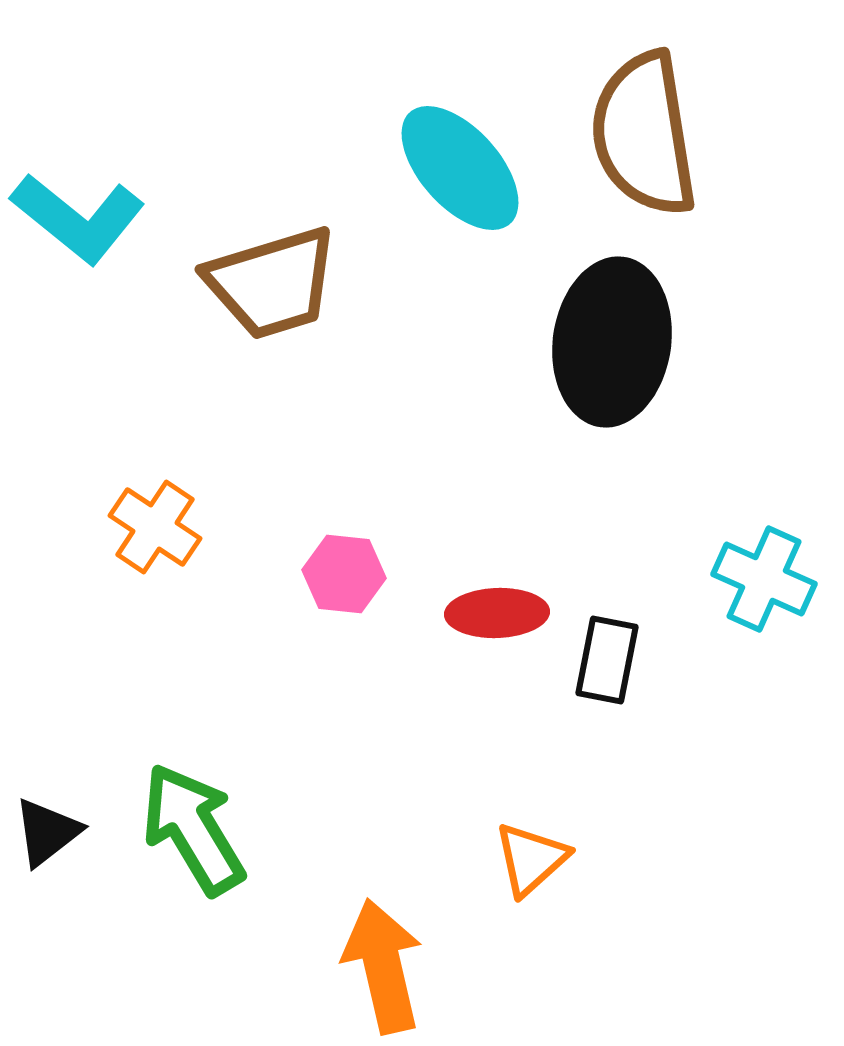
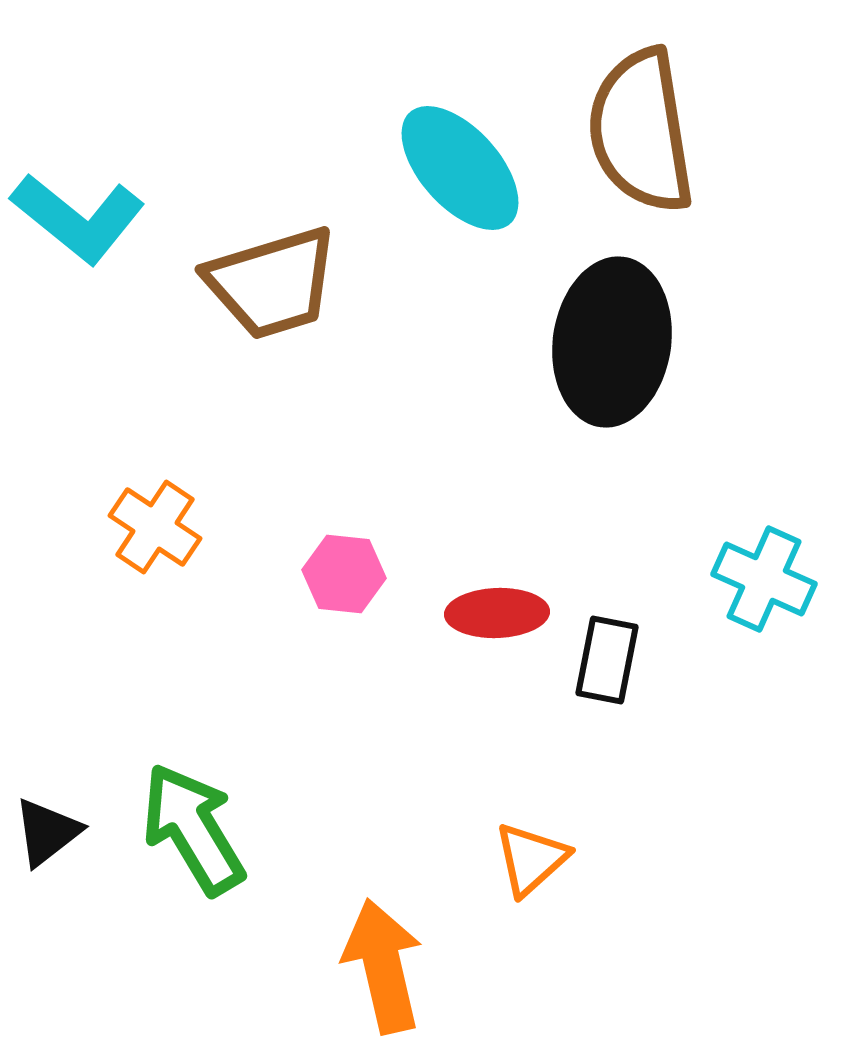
brown semicircle: moved 3 px left, 3 px up
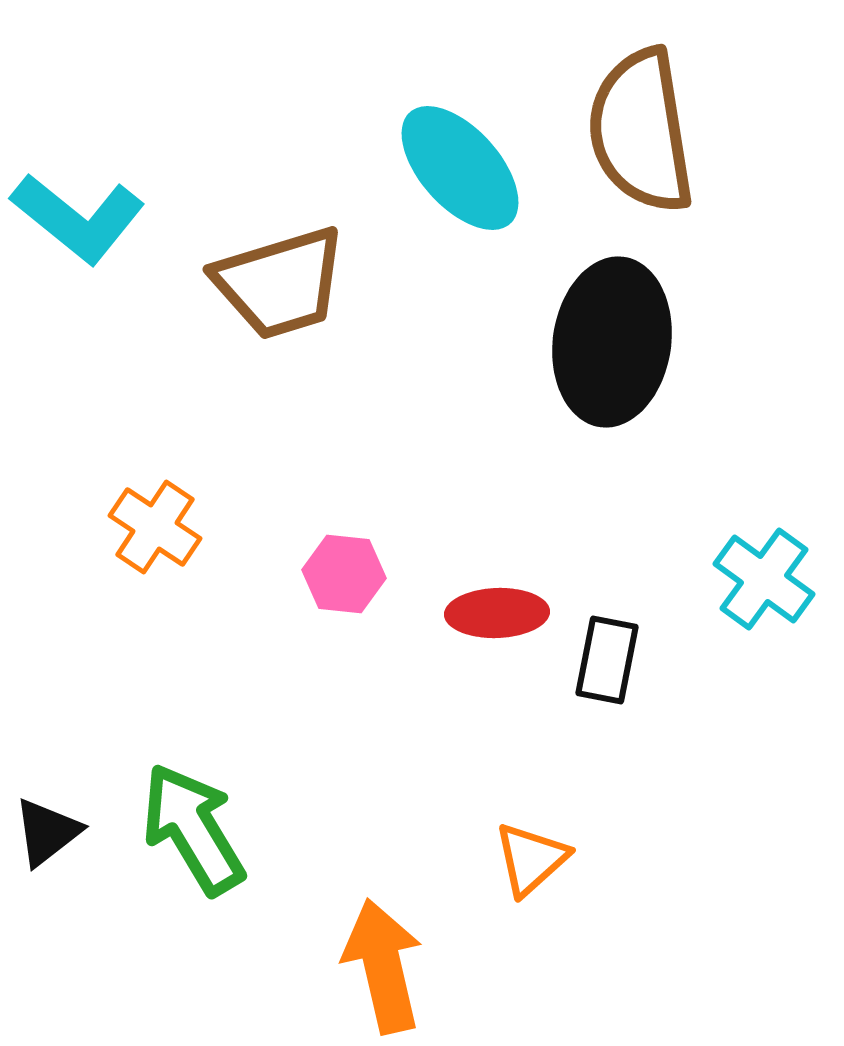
brown trapezoid: moved 8 px right
cyan cross: rotated 12 degrees clockwise
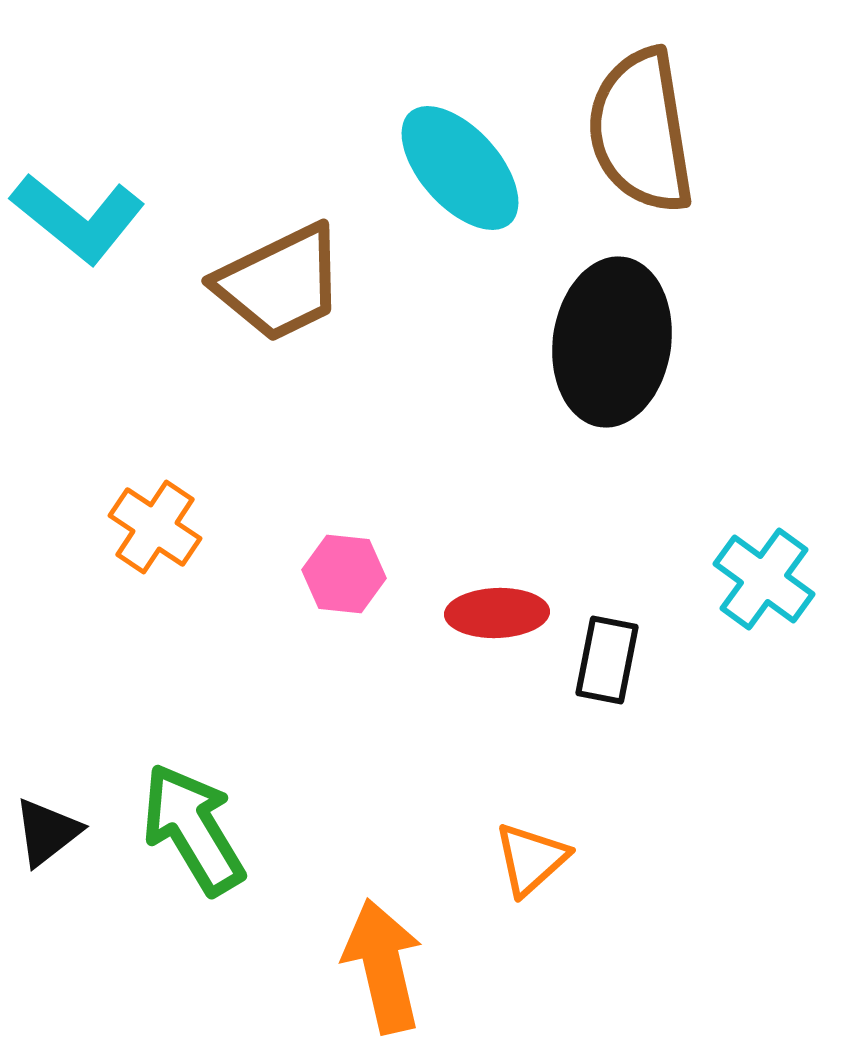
brown trapezoid: rotated 9 degrees counterclockwise
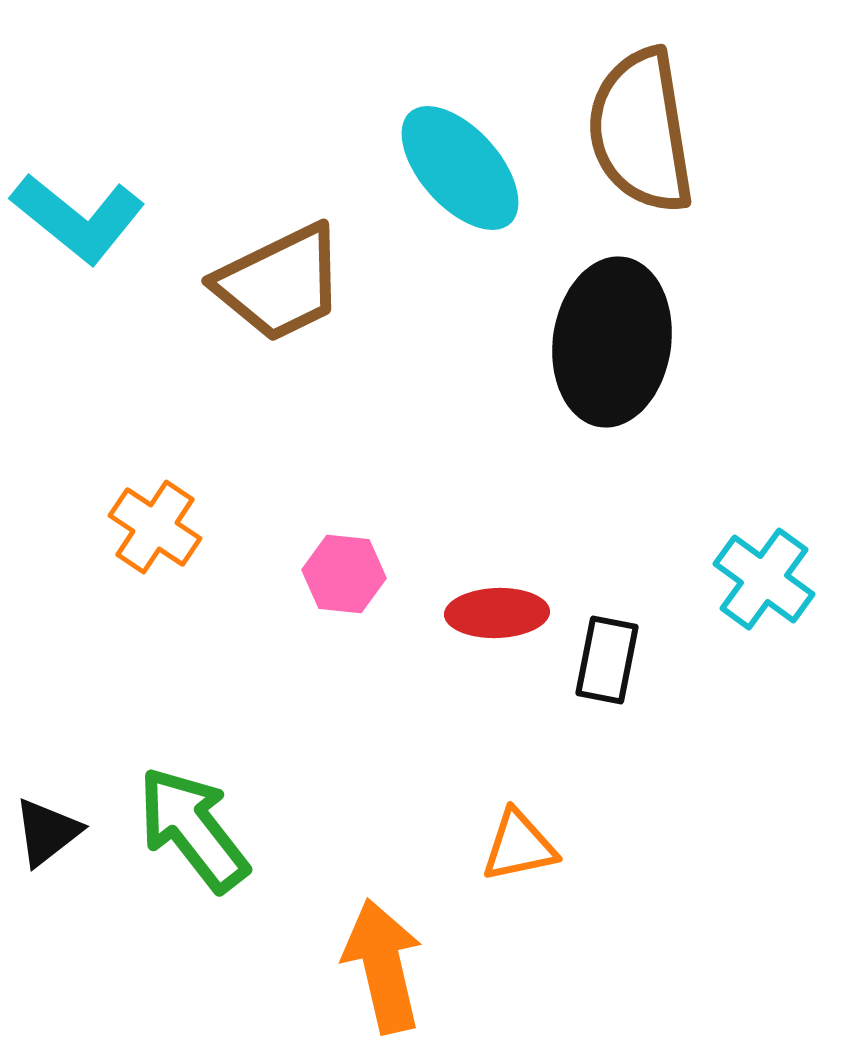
green arrow: rotated 7 degrees counterclockwise
orange triangle: moved 12 px left, 13 px up; rotated 30 degrees clockwise
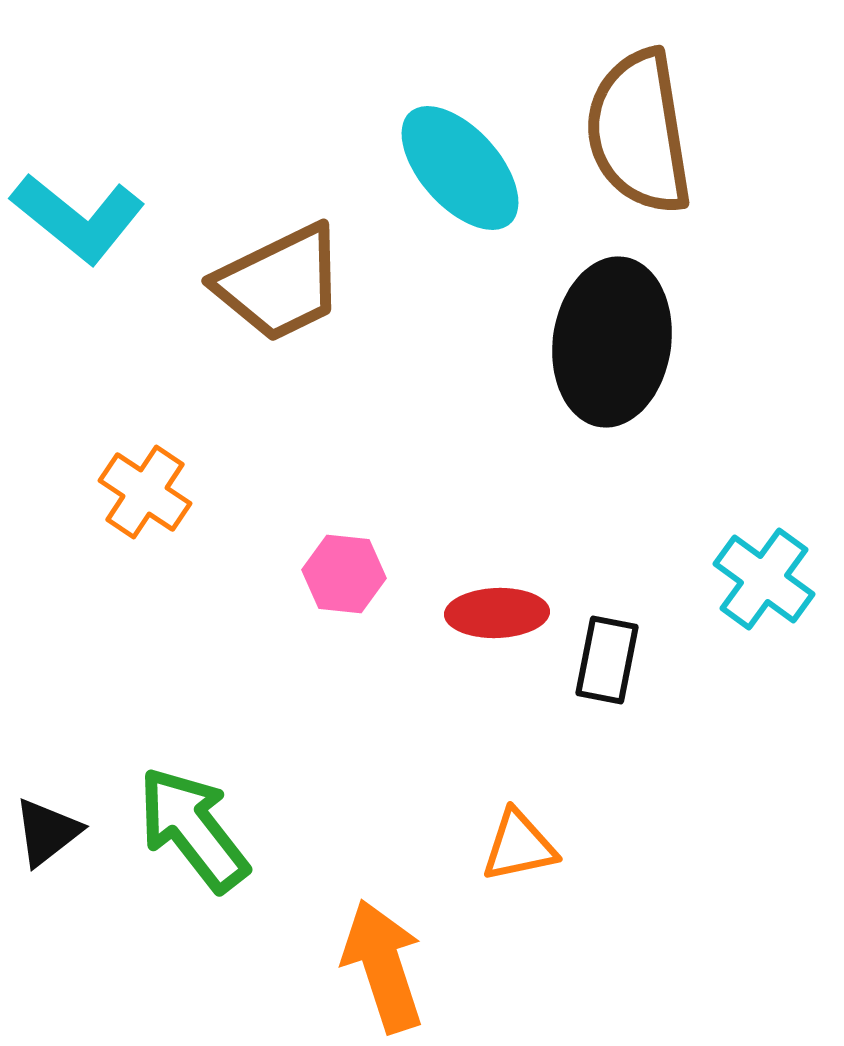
brown semicircle: moved 2 px left, 1 px down
orange cross: moved 10 px left, 35 px up
orange arrow: rotated 5 degrees counterclockwise
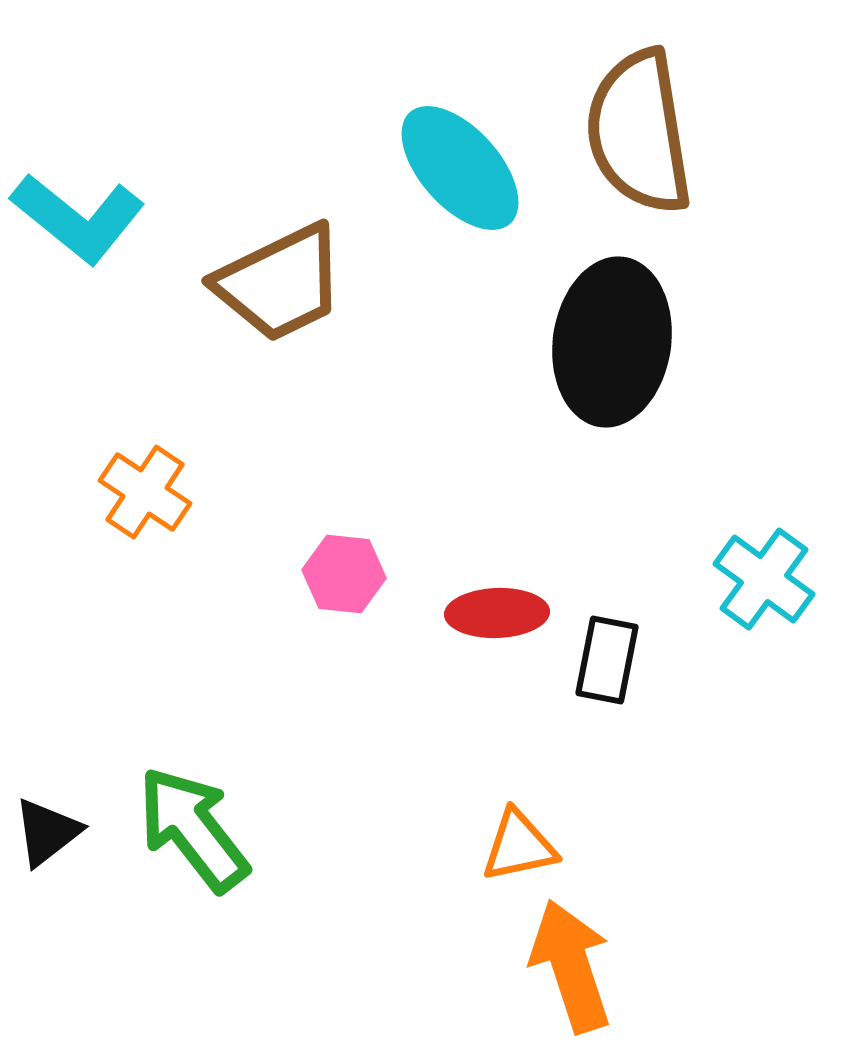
orange arrow: moved 188 px right
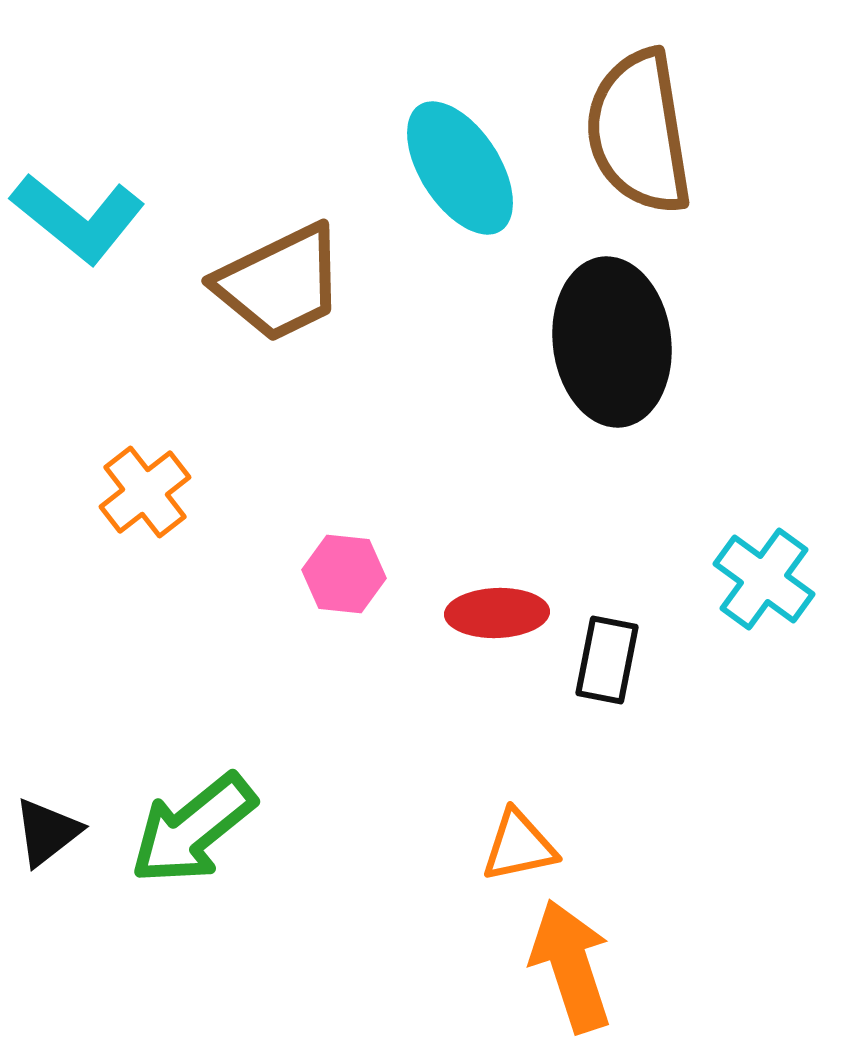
cyan ellipse: rotated 9 degrees clockwise
black ellipse: rotated 15 degrees counterclockwise
orange cross: rotated 18 degrees clockwise
green arrow: rotated 91 degrees counterclockwise
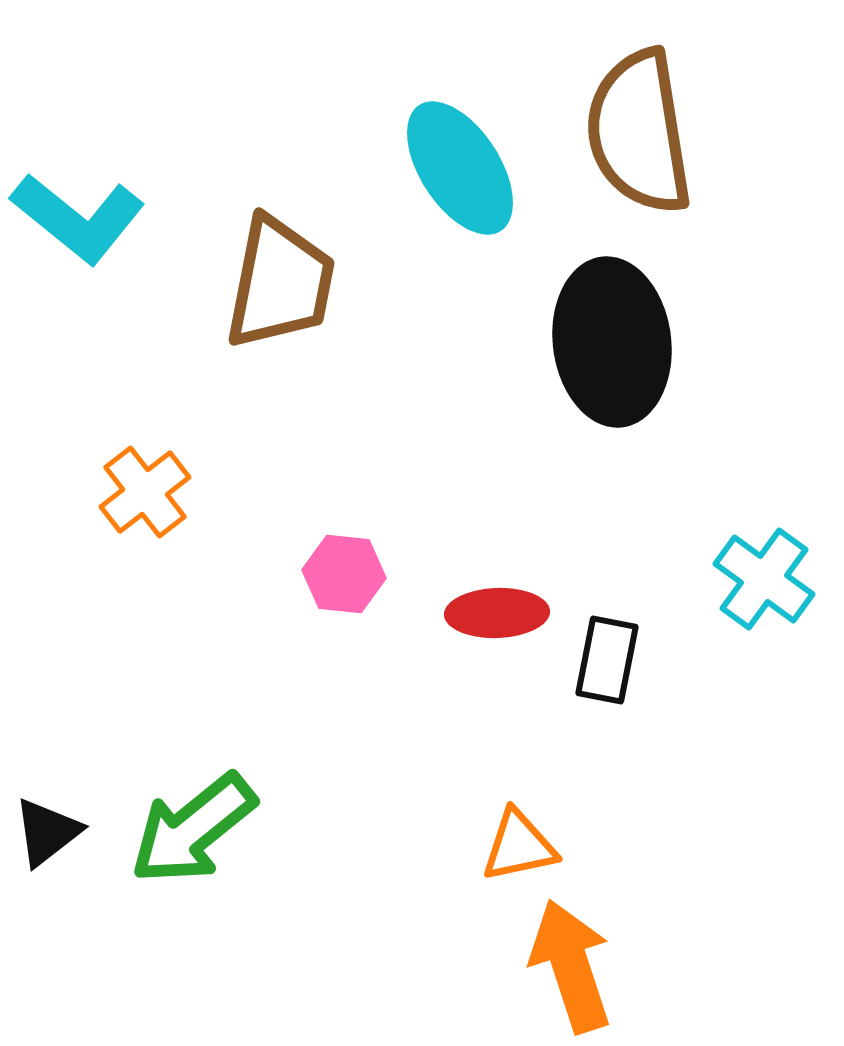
brown trapezoid: rotated 53 degrees counterclockwise
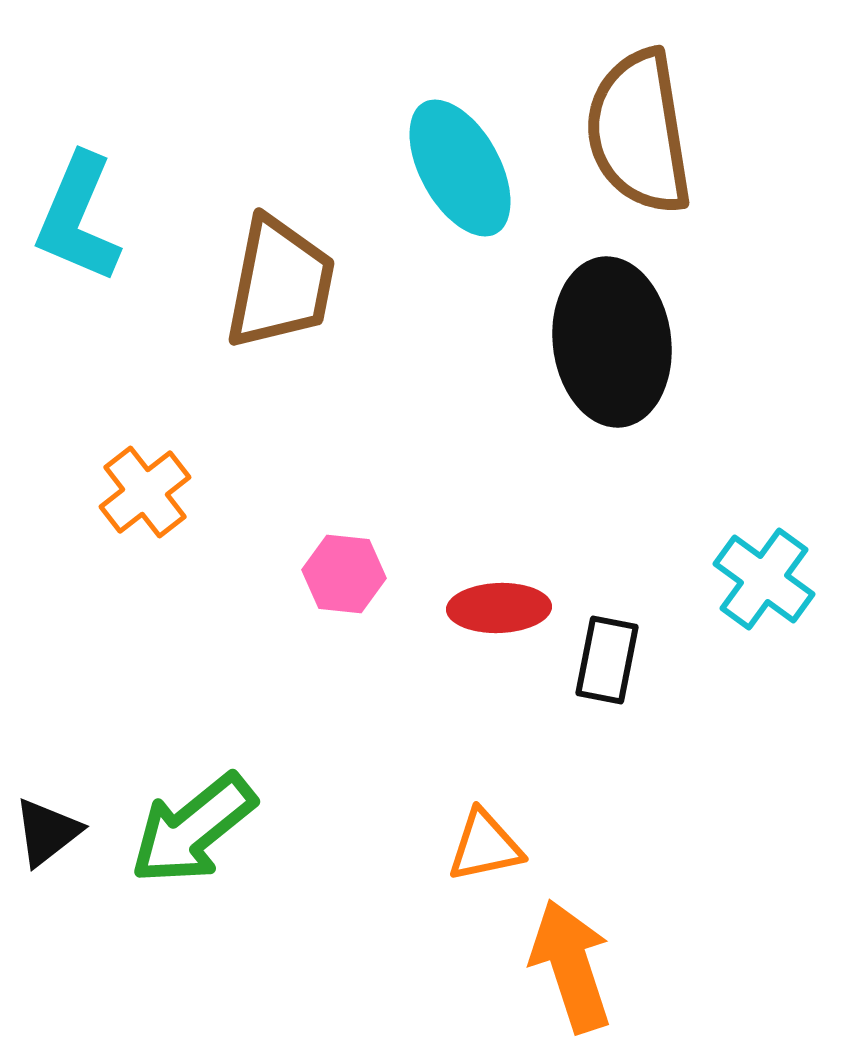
cyan ellipse: rotated 4 degrees clockwise
cyan L-shape: rotated 74 degrees clockwise
red ellipse: moved 2 px right, 5 px up
orange triangle: moved 34 px left
